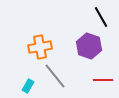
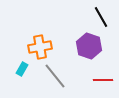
cyan rectangle: moved 6 px left, 17 px up
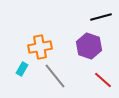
black line: rotated 75 degrees counterclockwise
red line: rotated 42 degrees clockwise
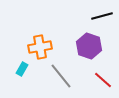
black line: moved 1 px right, 1 px up
gray line: moved 6 px right
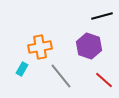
red line: moved 1 px right
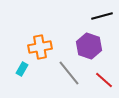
gray line: moved 8 px right, 3 px up
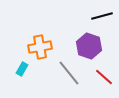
red line: moved 3 px up
